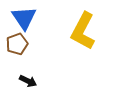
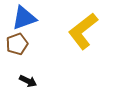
blue triangle: rotated 44 degrees clockwise
yellow L-shape: rotated 24 degrees clockwise
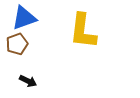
yellow L-shape: rotated 45 degrees counterclockwise
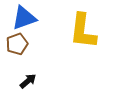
black arrow: rotated 66 degrees counterclockwise
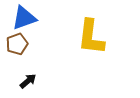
yellow L-shape: moved 8 px right, 6 px down
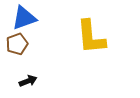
yellow L-shape: rotated 12 degrees counterclockwise
black arrow: rotated 18 degrees clockwise
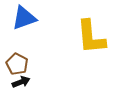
brown pentagon: moved 20 px down; rotated 25 degrees counterclockwise
black arrow: moved 7 px left, 1 px down
